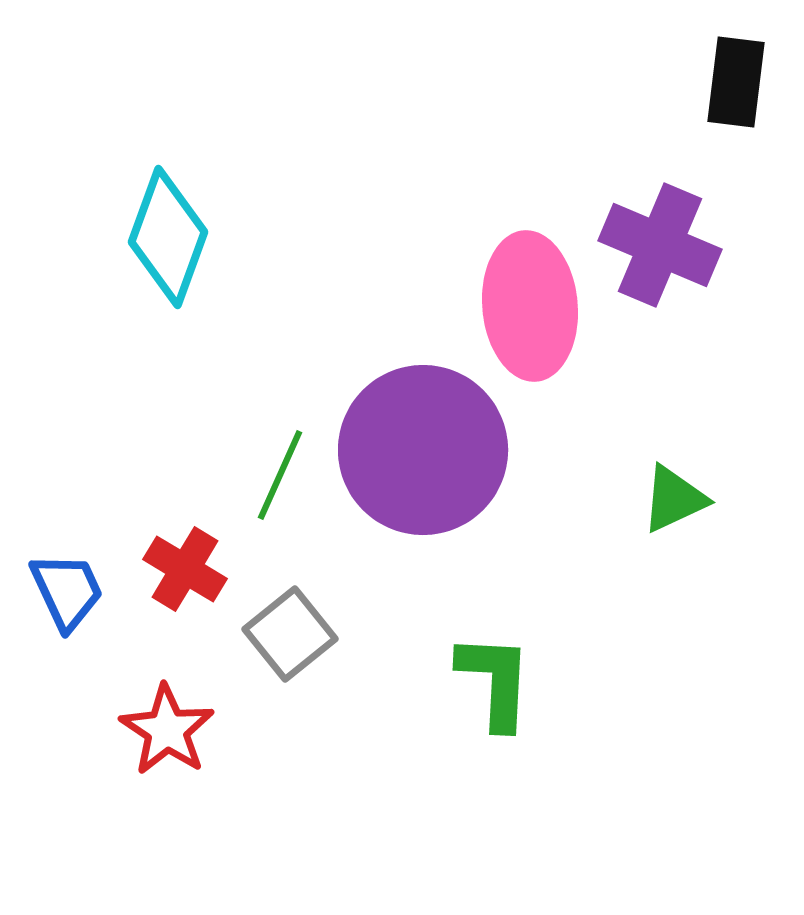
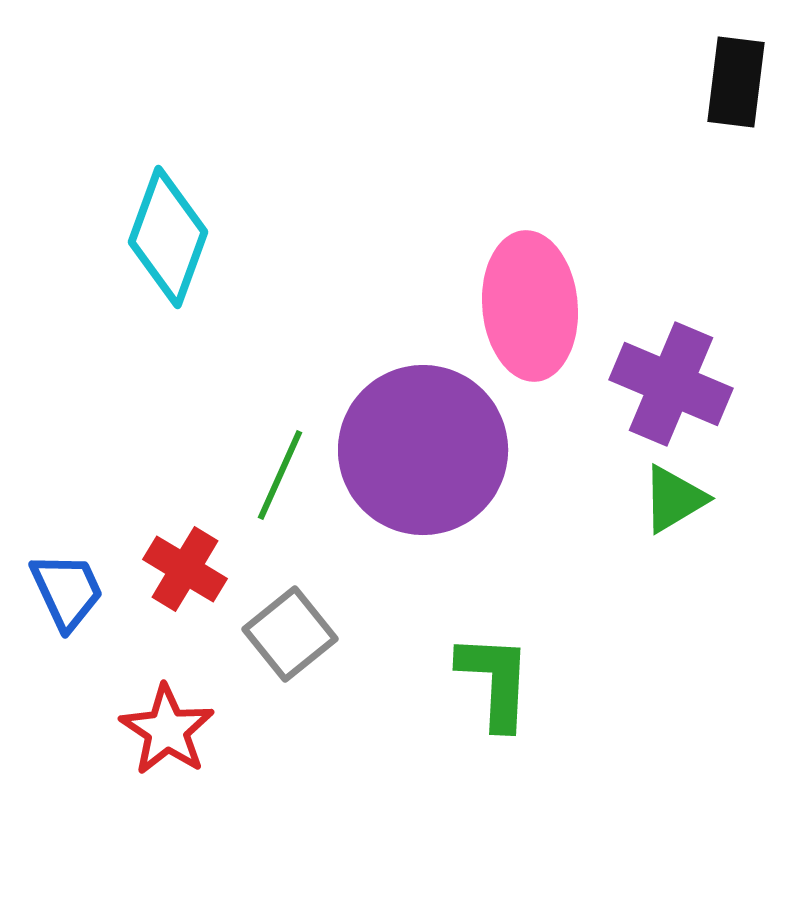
purple cross: moved 11 px right, 139 px down
green triangle: rotated 6 degrees counterclockwise
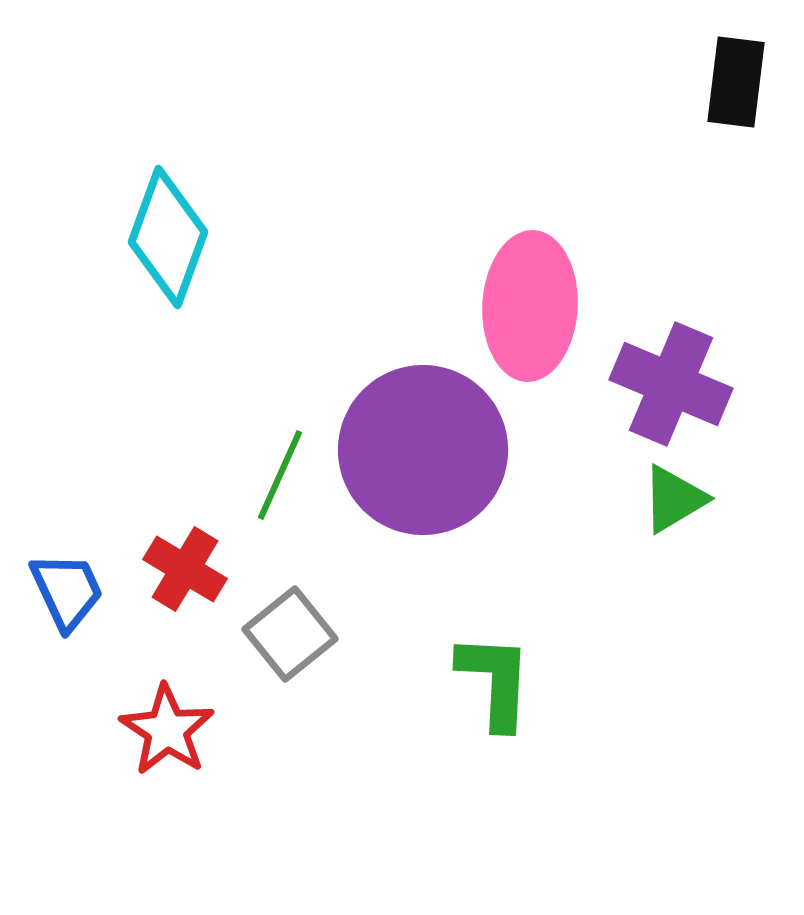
pink ellipse: rotated 8 degrees clockwise
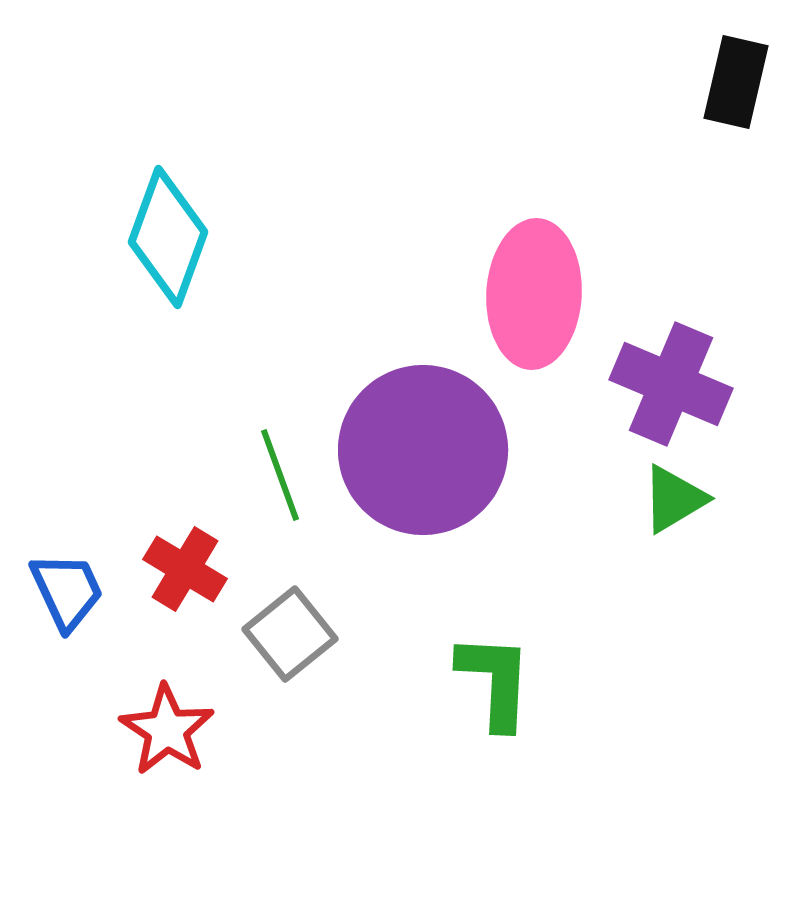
black rectangle: rotated 6 degrees clockwise
pink ellipse: moved 4 px right, 12 px up
green line: rotated 44 degrees counterclockwise
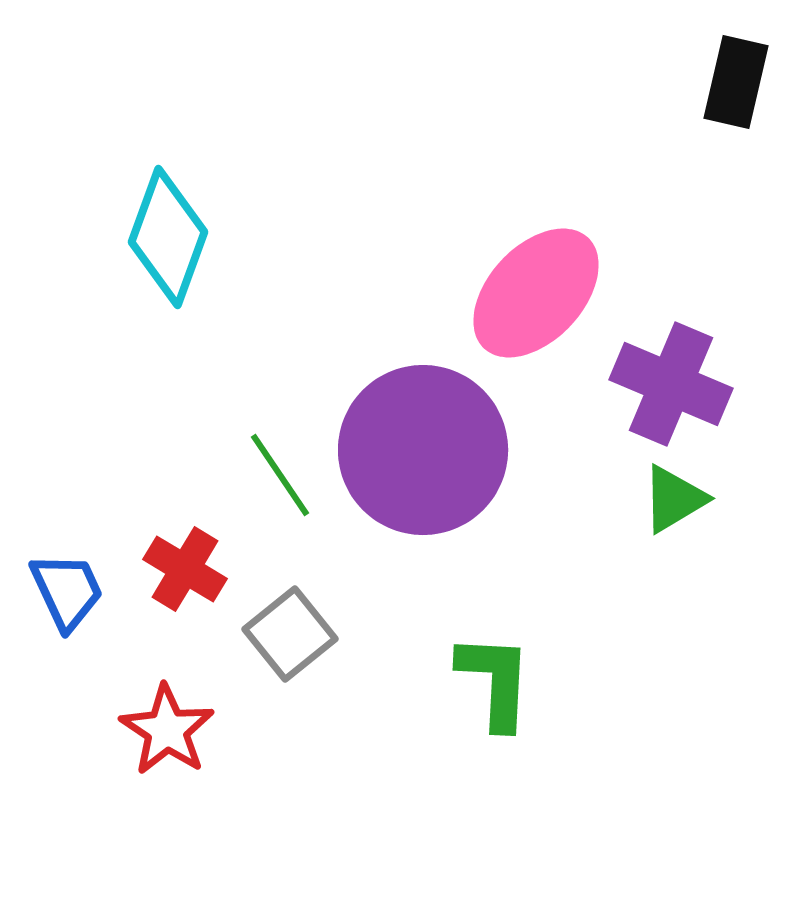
pink ellipse: moved 2 px right, 1 px up; rotated 40 degrees clockwise
green line: rotated 14 degrees counterclockwise
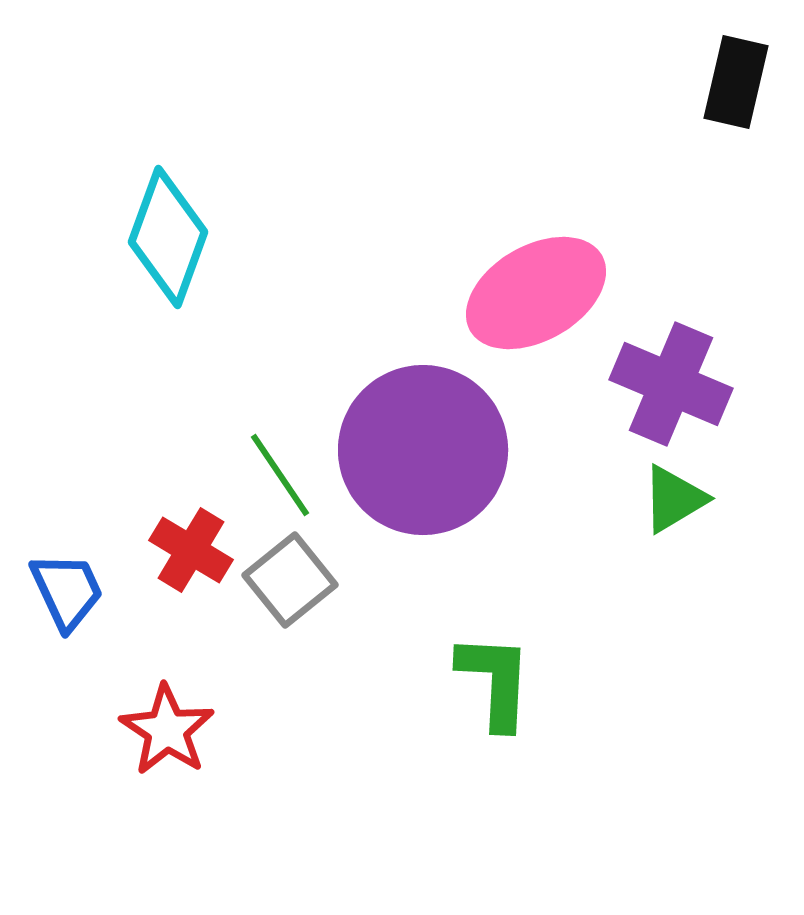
pink ellipse: rotated 17 degrees clockwise
red cross: moved 6 px right, 19 px up
gray square: moved 54 px up
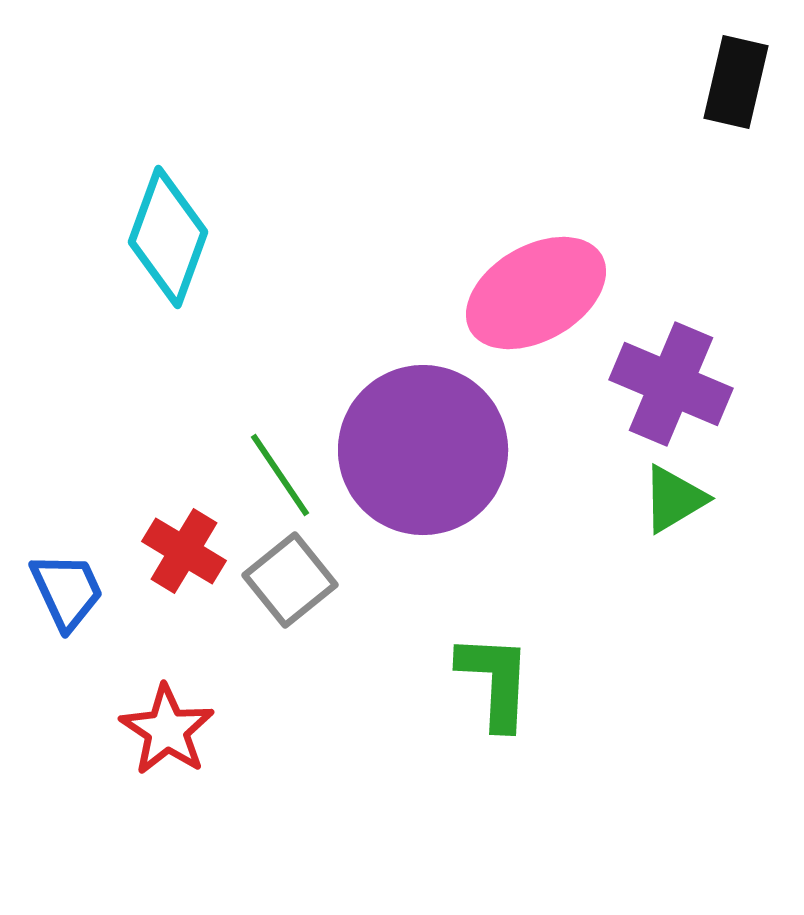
red cross: moved 7 px left, 1 px down
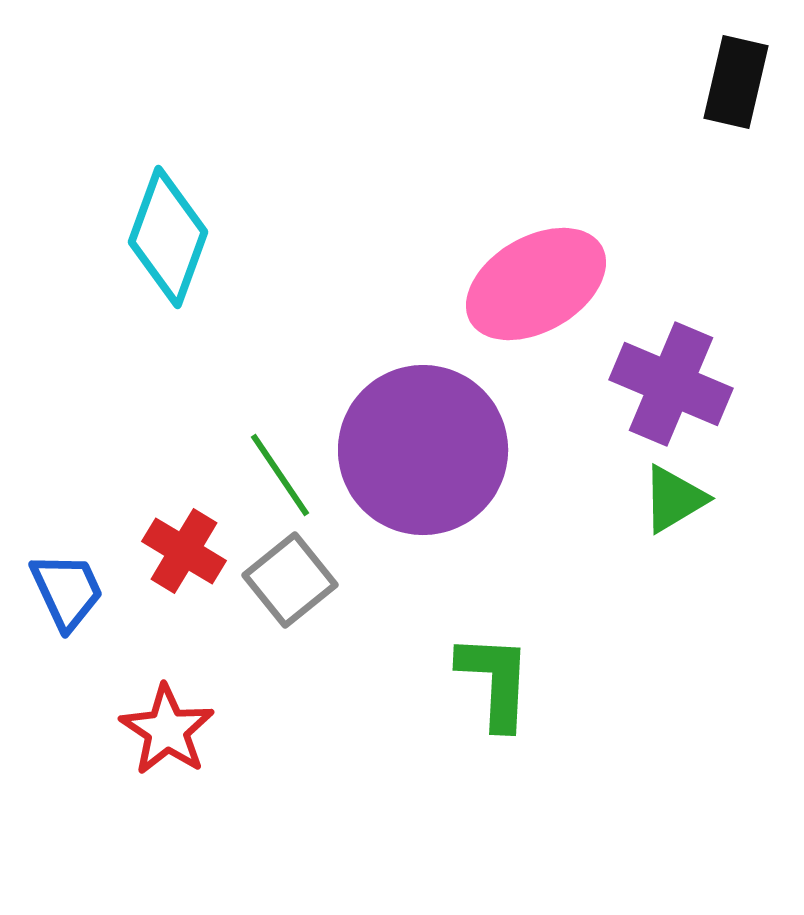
pink ellipse: moved 9 px up
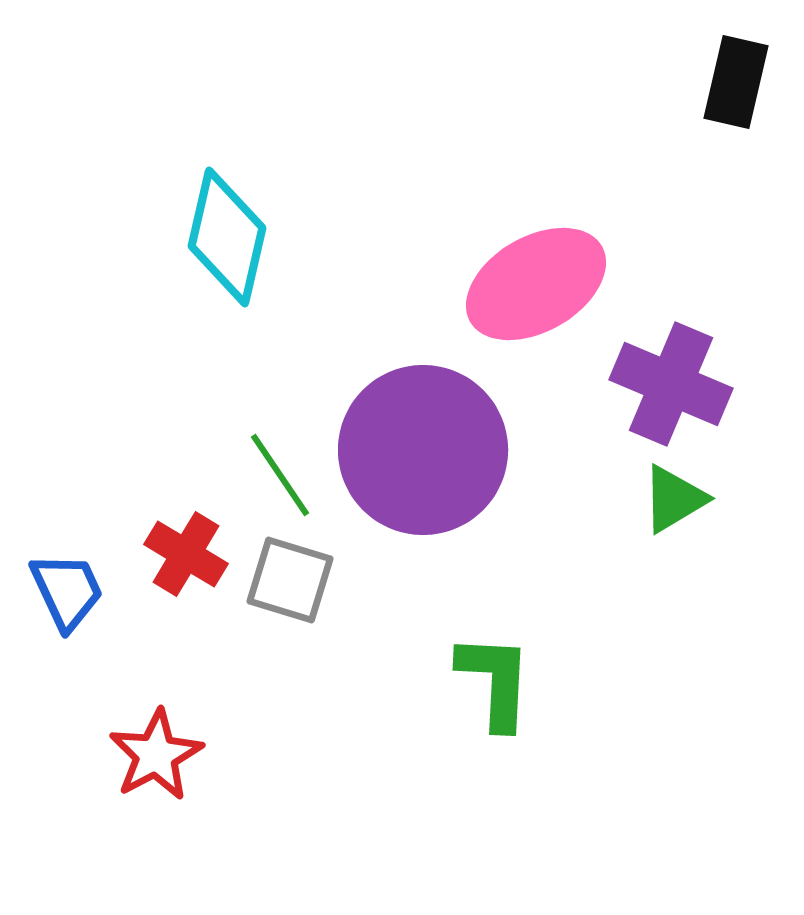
cyan diamond: moved 59 px right; rotated 7 degrees counterclockwise
red cross: moved 2 px right, 3 px down
gray square: rotated 34 degrees counterclockwise
red star: moved 11 px left, 25 px down; rotated 10 degrees clockwise
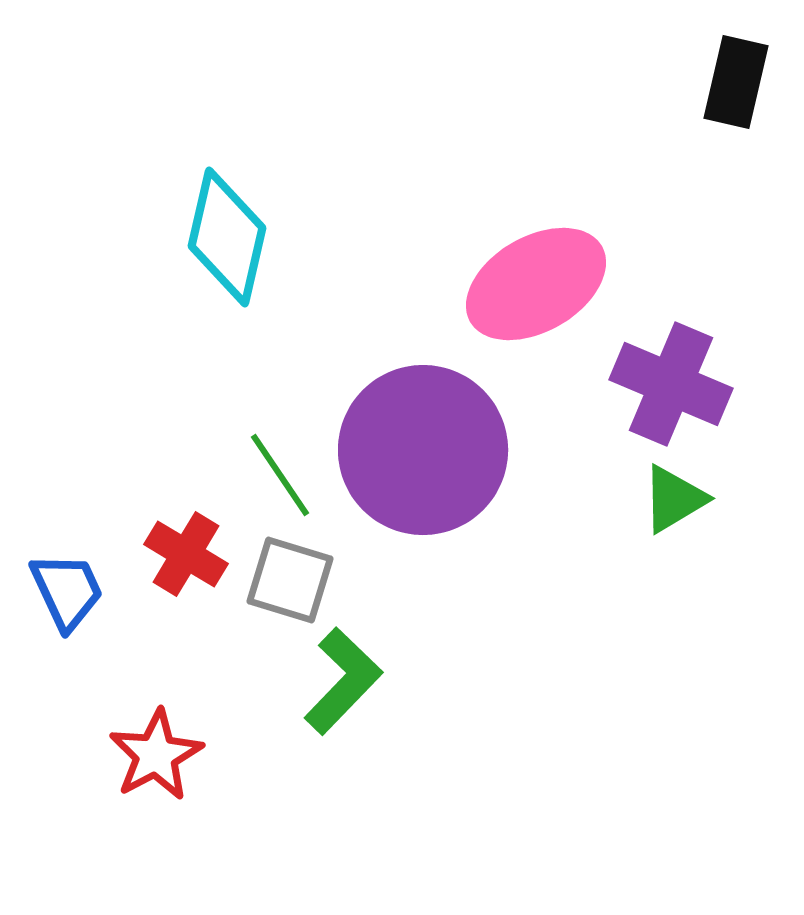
green L-shape: moved 152 px left; rotated 41 degrees clockwise
